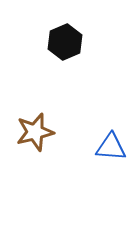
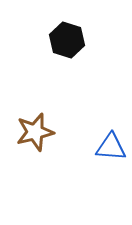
black hexagon: moved 2 px right, 2 px up; rotated 20 degrees counterclockwise
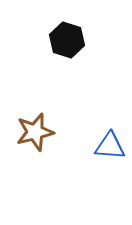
blue triangle: moved 1 px left, 1 px up
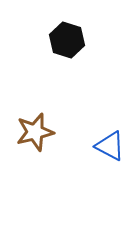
blue triangle: rotated 24 degrees clockwise
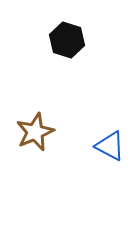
brown star: rotated 9 degrees counterclockwise
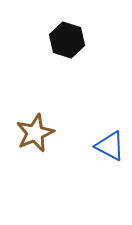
brown star: moved 1 px down
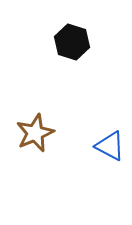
black hexagon: moved 5 px right, 2 px down
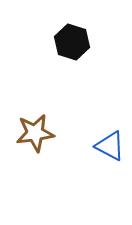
brown star: rotated 15 degrees clockwise
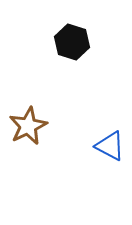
brown star: moved 7 px left, 7 px up; rotated 18 degrees counterclockwise
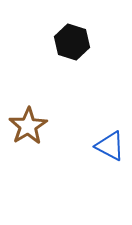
brown star: rotated 6 degrees counterclockwise
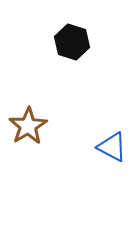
blue triangle: moved 2 px right, 1 px down
